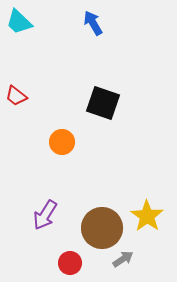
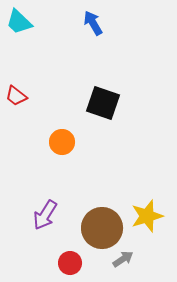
yellow star: rotated 20 degrees clockwise
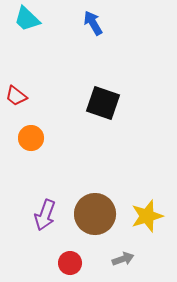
cyan trapezoid: moved 8 px right, 3 px up
orange circle: moved 31 px left, 4 px up
purple arrow: rotated 12 degrees counterclockwise
brown circle: moved 7 px left, 14 px up
gray arrow: rotated 15 degrees clockwise
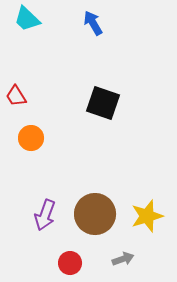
red trapezoid: rotated 20 degrees clockwise
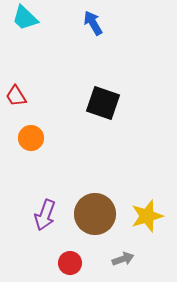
cyan trapezoid: moved 2 px left, 1 px up
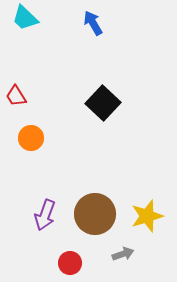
black square: rotated 24 degrees clockwise
gray arrow: moved 5 px up
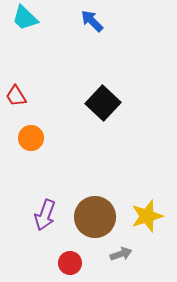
blue arrow: moved 1 px left, 2 px up; rotated 15 degrees counterclockwise
brown circle: moved 3 px down
gray arrow: moved 2 px left
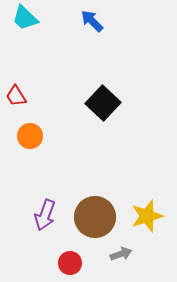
orange circle: moved 1 px left, 2 px up
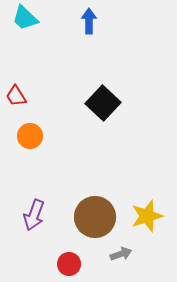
blue arrow: moved 3 px left; rotated 45 degrees clockwise
purple arrow: moved 11 px left
red circle: moved 1 px left, 1 px down
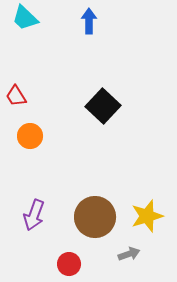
black square: moved 3 px down
gray arrow: moved 8 px right
